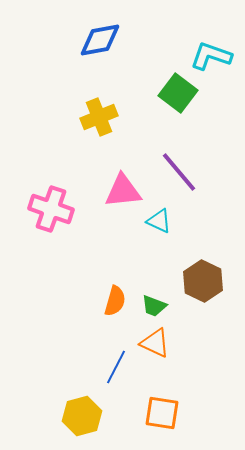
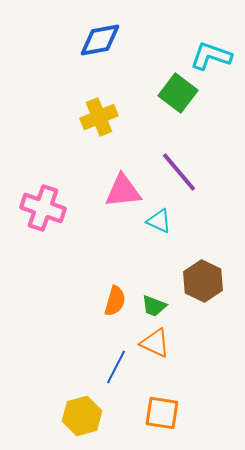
pink cross: moved 8 px left, 1 px up
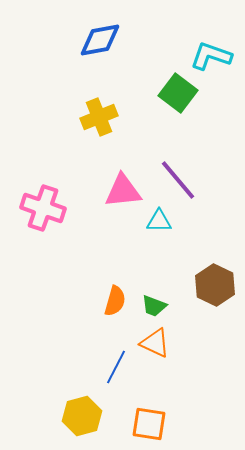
purple line: moved 1 px left, 8 px down
cyan triangle: rotated 24 degrees counterclockwise
brown hexagon: moved 12 px right, 4 px down
orange square: moved 13 px left, 11 px down
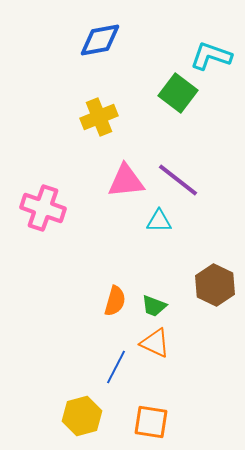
purple line: rotated 12 degrees counterclockwise
pink triangle: moved 3 px right, 10 px up
orange square: moved 2 px right, 2 px up
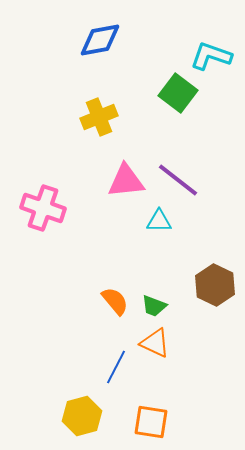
orange semicircle: rotated 56 degrees counterclockwise
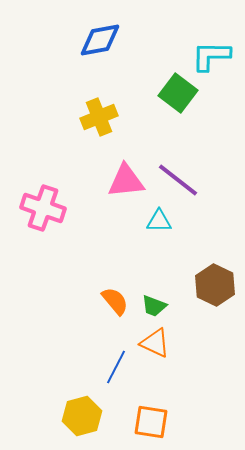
cyan L-shape: rotated 18 degrees counterclockwise
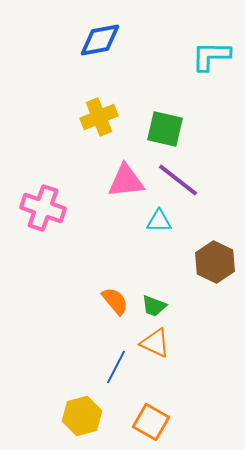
green square: moved 13 px left, 36 px down; rotated 24 degrees counterclockwise
brown hexagon: moved 23 px up
orange square: rotated 21 degrees clockwise
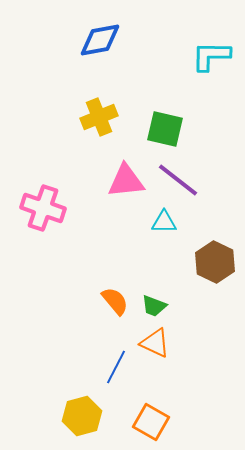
cyan triangle: moved 5 px right, 1 px down
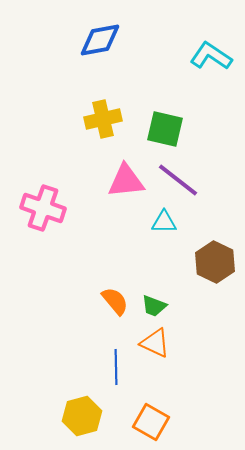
cyan L-shape: rotated 33 degrees clockwise
yellow cross: moved 4 px right, 2 px down; rotated 9 degrees clockwise
blue line: rotated 28 degrees counterclockwise
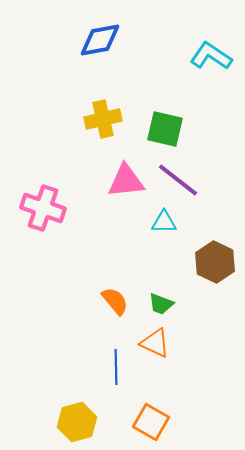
green trapezoid: moved 7 px right, 2 px up
yellow hexagon: moved 5 px left, 6 px down
